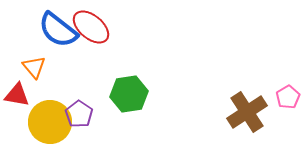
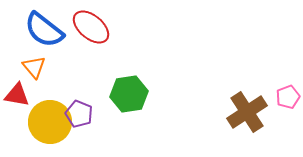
blue semicircle: moved 14 px left
pink pentagon: rotated 10 degrees clockwise
purple pentagon: rotated 12 degrees counterclockwise
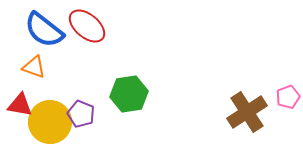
red ellipse: moved 4 px left, 1 px up
orange triangle: rotated 30 degrees counterclockwise
red triangle: moved 3 px right, 10 px down
purple pentagon: moved 2 px right
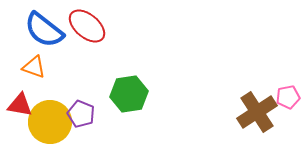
pink pentagon: rotated 10 degrees clockwise
brown cross: moved 10 px right
